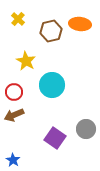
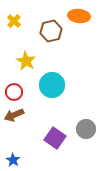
yellow cross: moved 4 px left, 2 px down
orange ellipse: moved 1 px left, 8 px up
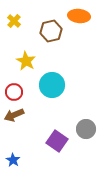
purple square: moved 2 px right, 3 px down
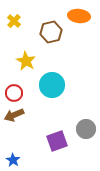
brown hexagon: moved 1 px down
red circle: moved 1 px down
purple square: rotated 35 degrees clockwise
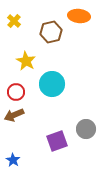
cyan circle: moved 1 px up
red circle: moved 2 px right, 1 px up
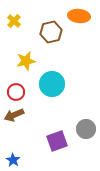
yellow star: rotated 30 degrees clockwise
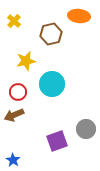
brown hexagon: moved 2 px down
red circle: moved 2 px right
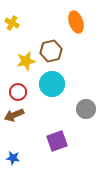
orange ellipse: moved 3 px left, 6 px down; rotated 65 degrees clockwise
yellow cross: moved 2 px left, 2 px down; rotated 16 degrees counterclockwise
brown hexagon: moved 17 px down
gray circle: moved 20 px up
blue star: moved 2 px up; rotated 24 degrees counterclockwise
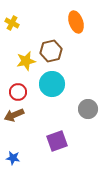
gray circle: moved 2 px right
